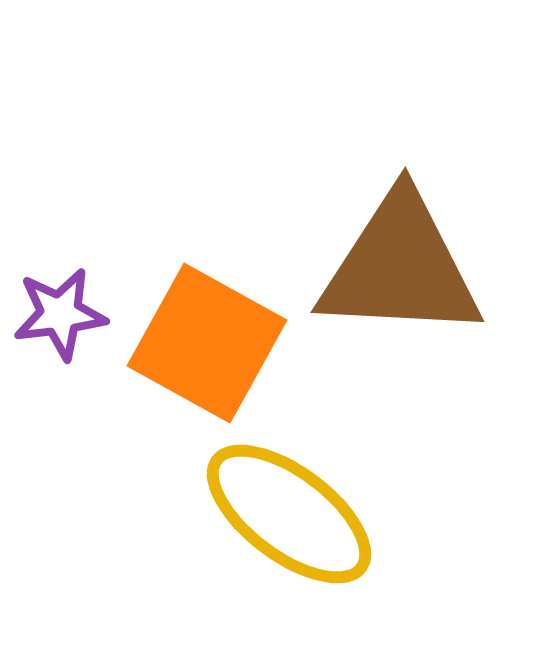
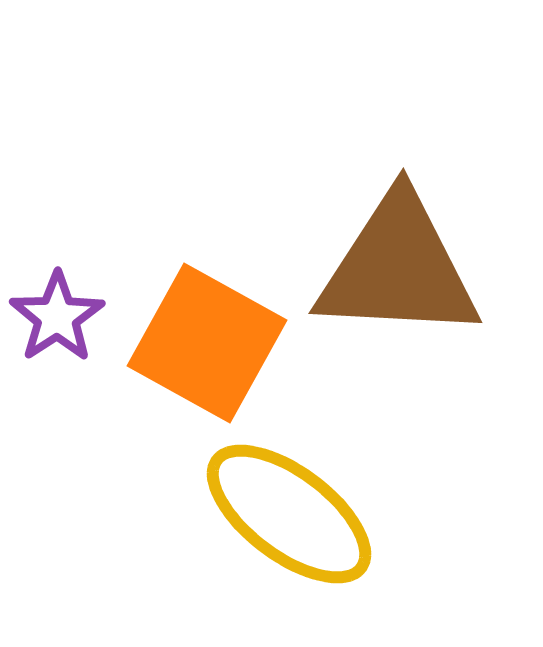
brown triangle: moved 2 px left, 1 px down
purple star: moved 3 px left, 3 px down; rotated 26 degrees counterclockwise
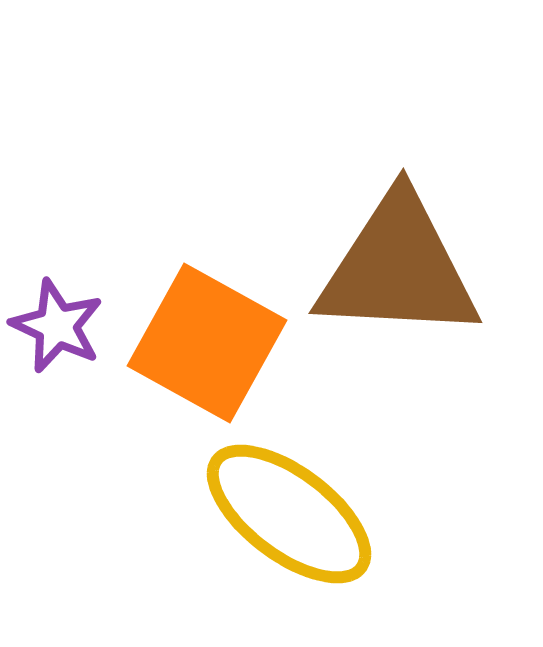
purple star: moved 9 px down; rotated 14 degrees counterclockwise
